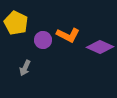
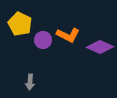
yellow pentagon: moved 4 px right, 1 px down
gray arrow: moved 5 px right, 14 px down; rotated 21 degrees counterclockwise
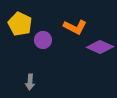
orange L-shape: moved 7 px right, 8 px up
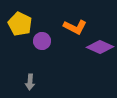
purple circle: moved 1 px left, 1 px down
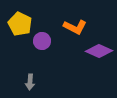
purple diamond: moved 1 px left, 4 px down
